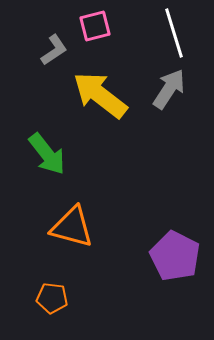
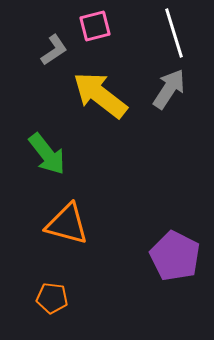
orange triangle: moved 5 px left, 3 px up
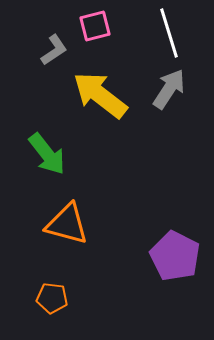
white line: moved 5 px left
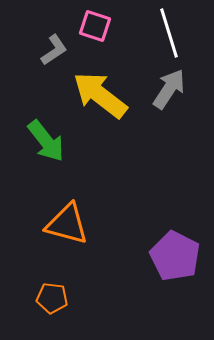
pink square: rotated 32 degrees clockwise
green arrow: moved 1 px left, 13 px up
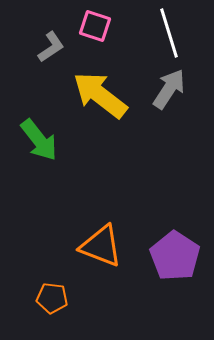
gray L-shape: moved 3 px left, 3 px up
green arrow: moved 7 px left, 1 px up
orange triangle: moved 34 px right, 22 px down; rotated 6 degrees clockwise
purple pentagon: rotated 6 degrees clockwise
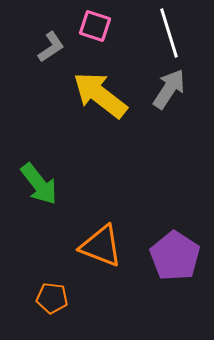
green arrow: moved 44 px down
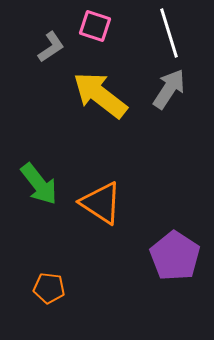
orange triangle: moved 43 px up; rotated 12 degrees clockwise
orange pentagon: moved 3 px left, 10 px up
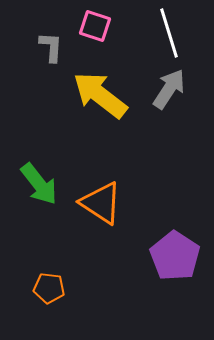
gray L-shape: rotated 52 degrees counterclockwise
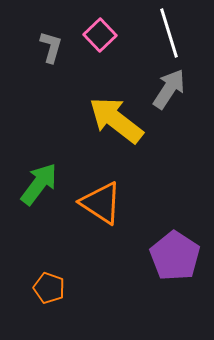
pink square: moved 5 px right, 9 px down; rotated 28 degrees clockwise
gray L-shape: rotated 12 degrees clockwise
yellow arrow: moved 16 px right, 25 px down
green arrow: rotated 105 degrees counterclockwise
orange pentagon: rotated 12 degrees clockwise
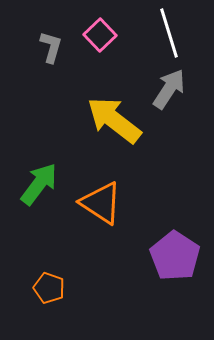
yellow arrow: moved 2 px left
